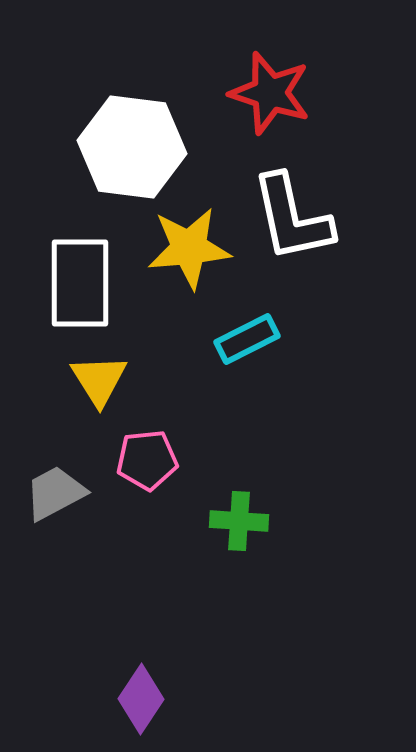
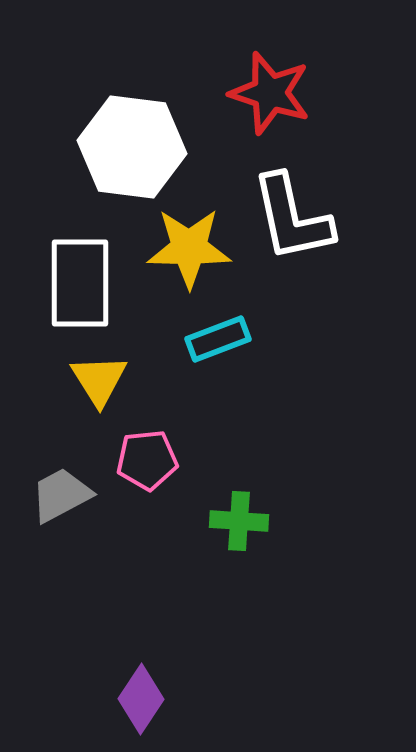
yellow star: rotated 6 degrees clockwise
cyan rectangle: moved 29 px left; rotated 6 degrees clockwise
gray trapezoid: moved 6 px right, 2 px down
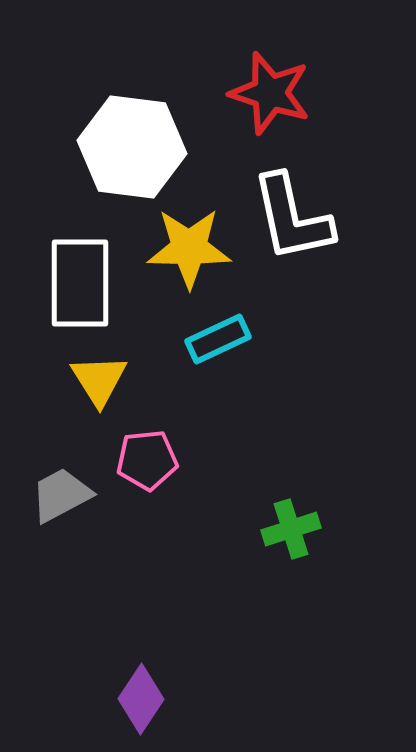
cyan rectangle: rotated 4 degrees counterclockwise
green cross: moved 52 px right, 8 px down; rotated 22 degrees counterclockwise
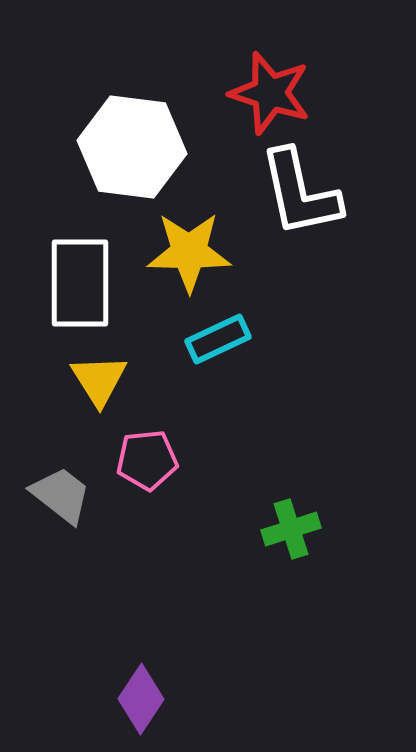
white L-shape: moved 8 px right, 25 px up
yellow star: moved 4 px down
gray trapezoid: rotated 66 degrees clockwise
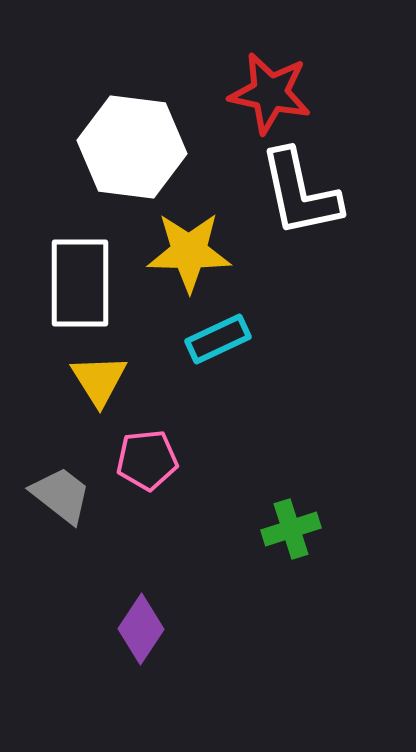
red star: rotated 6 degrees counterclockwise
purple diamond: moved 70 px up
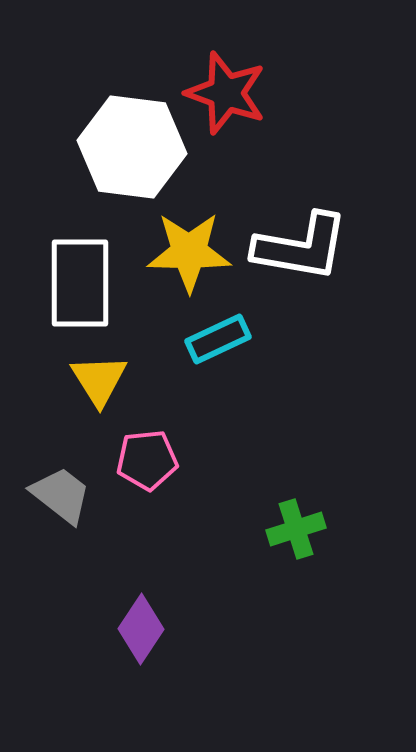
red star: moved 44 px left; rotated 8 degrees clockwise
white L-shape: moved 1 px right, 54 px down; rotated 68 degrees counterclockwise
green cross: moved 5 px right
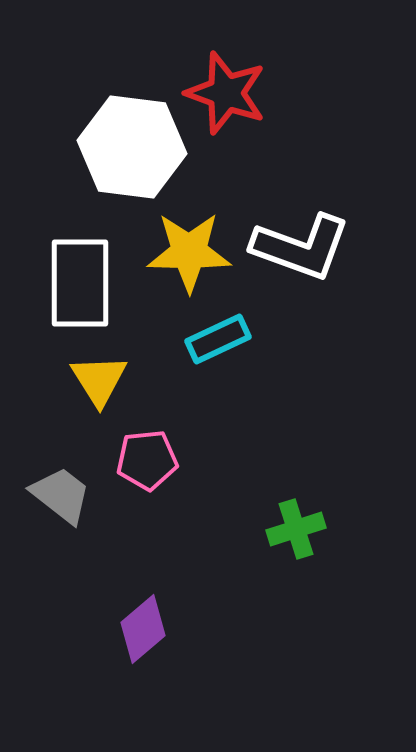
white L-shape: rotated 10 degrees clockwise
purple diamond: moved 2 px right; rotated 16 degrees clockwise
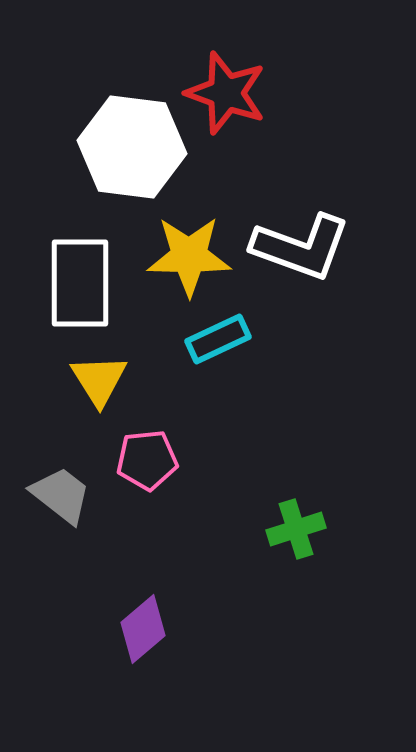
yellow star: moved 4 px down
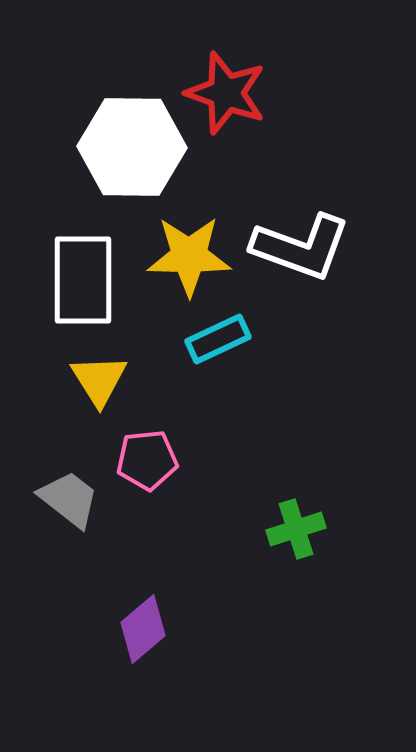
white hexagon: rotated 6 degrees counterclockwise
white rectangle: moved 3 px right, 3 px up
gray trapezoid: moved 8 px right, 4 px down
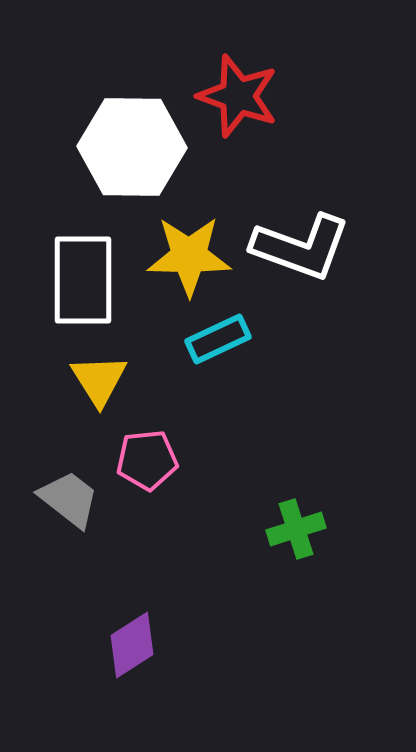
red star: moved 12 px right, 3 px down
purple diamond: moved 11 px left, 16 px down; rotated 8 degrees clockwise
